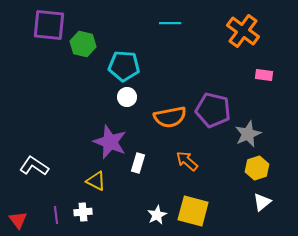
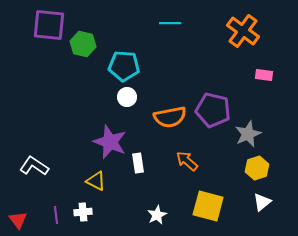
white rectangle: rotated 24 degrees counterclockwise
yellow square: moved 15 px right, 5 px up
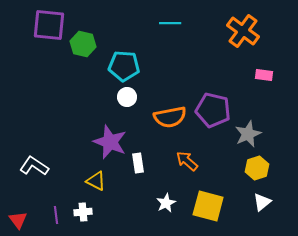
white star: moved 9 px right, 12 px up
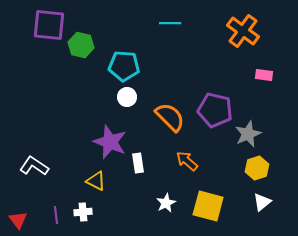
green hexagon: moved 2 px left, 1 px down
purple pentagon: moved 2 px right
orange semicircle: rotated 124 degrees counterclockwise
